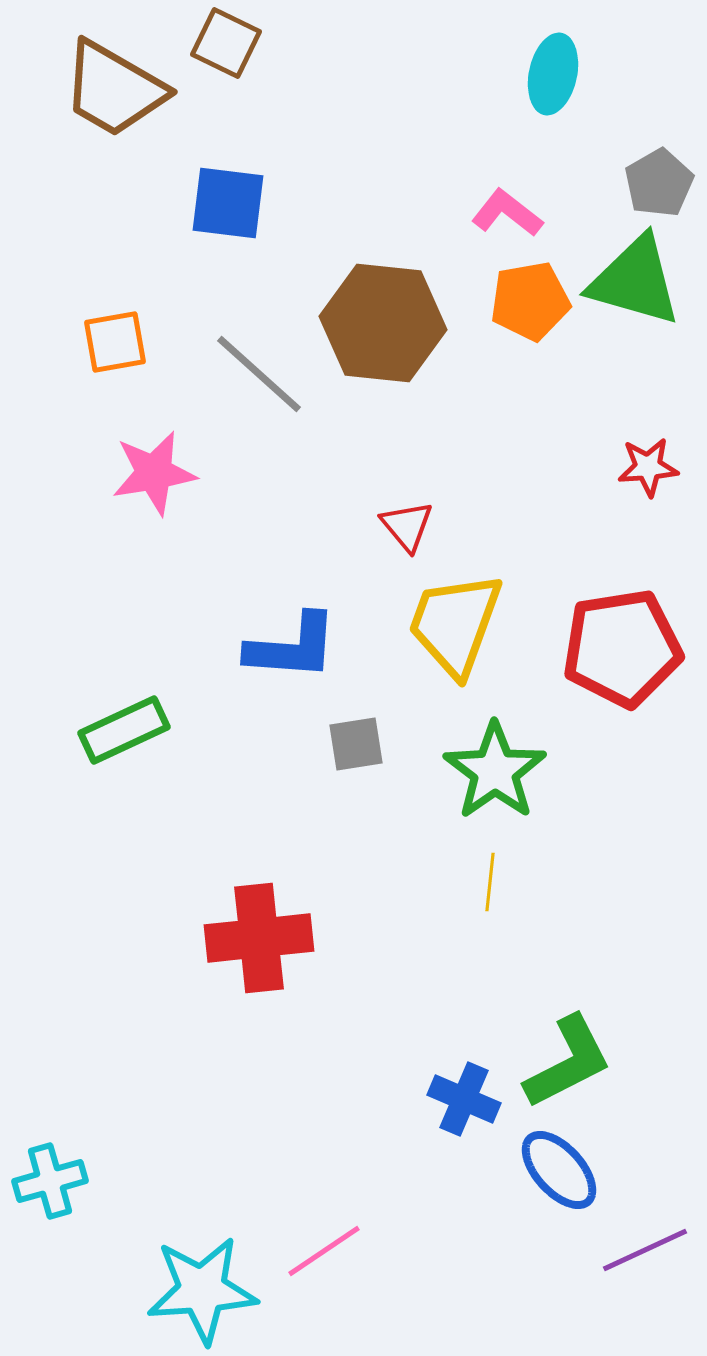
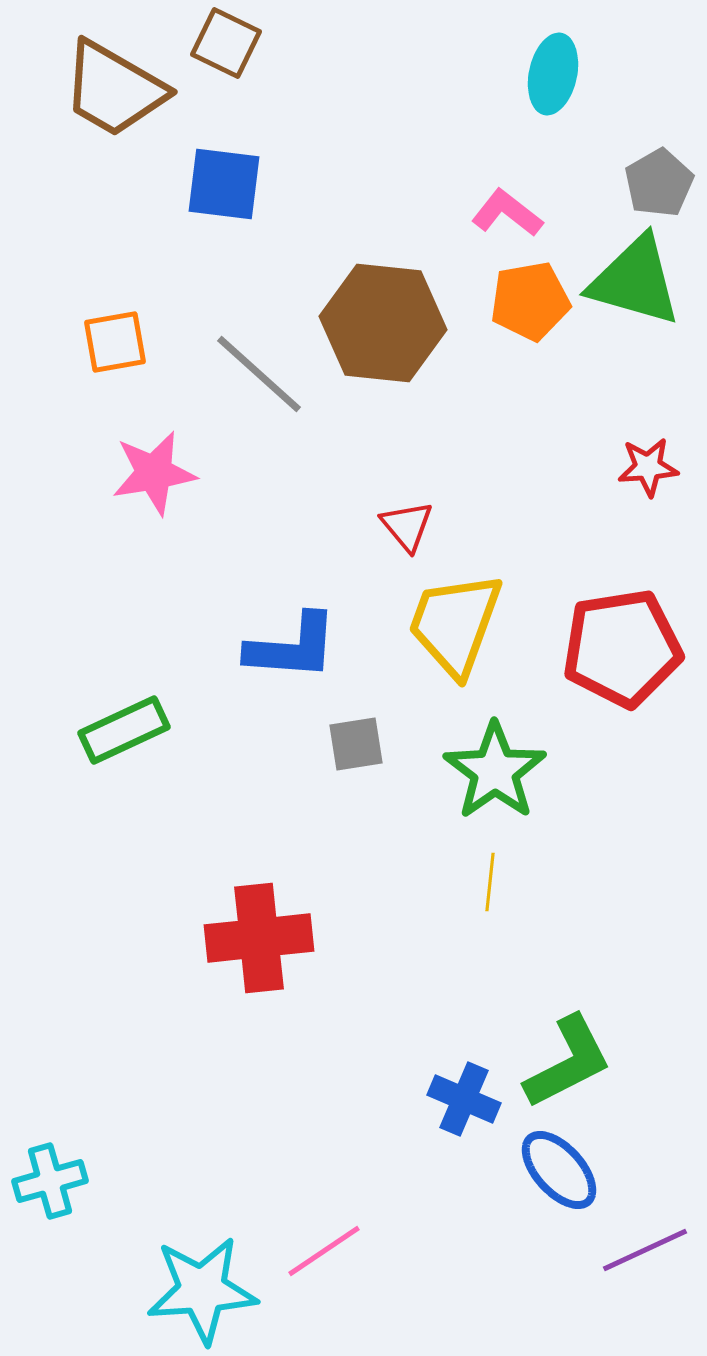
blue square: moved 4 px left, 19 px up
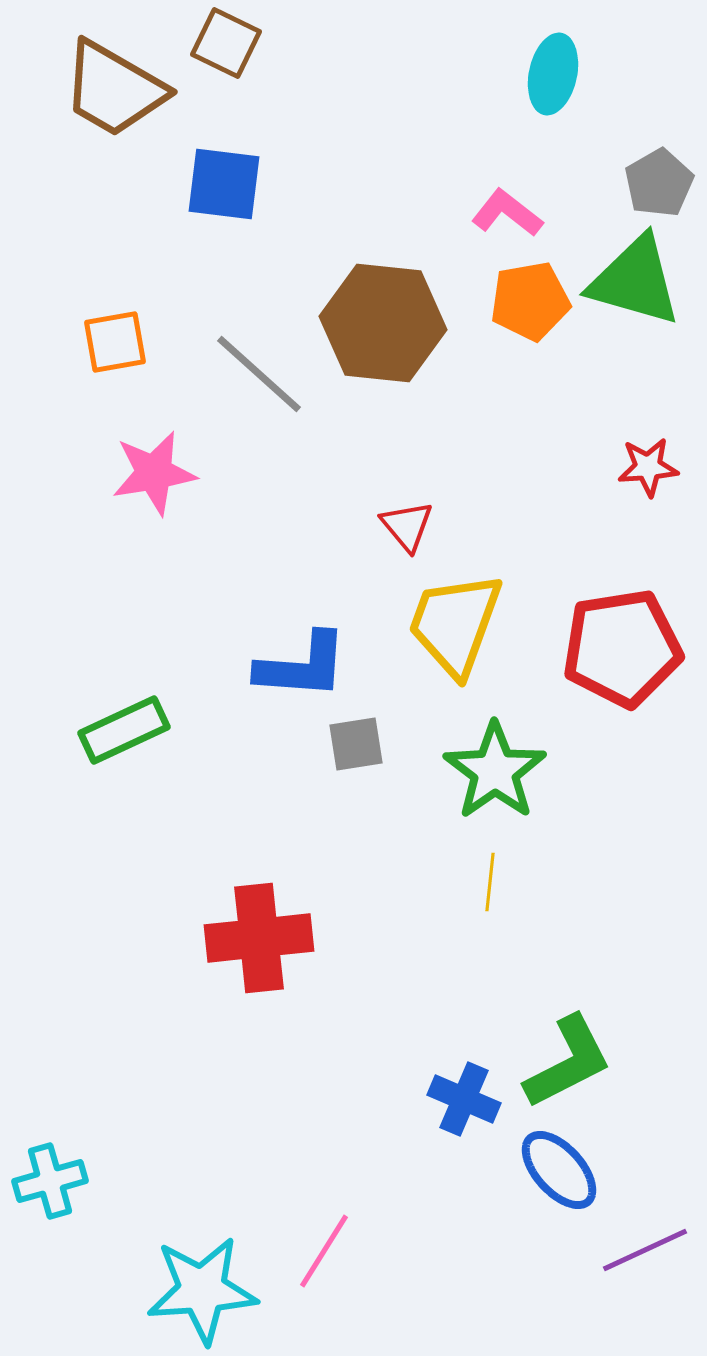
blue L-shape: moved 10 px right, 19 px down
pink line: rotated 24 degrees counterclockwise
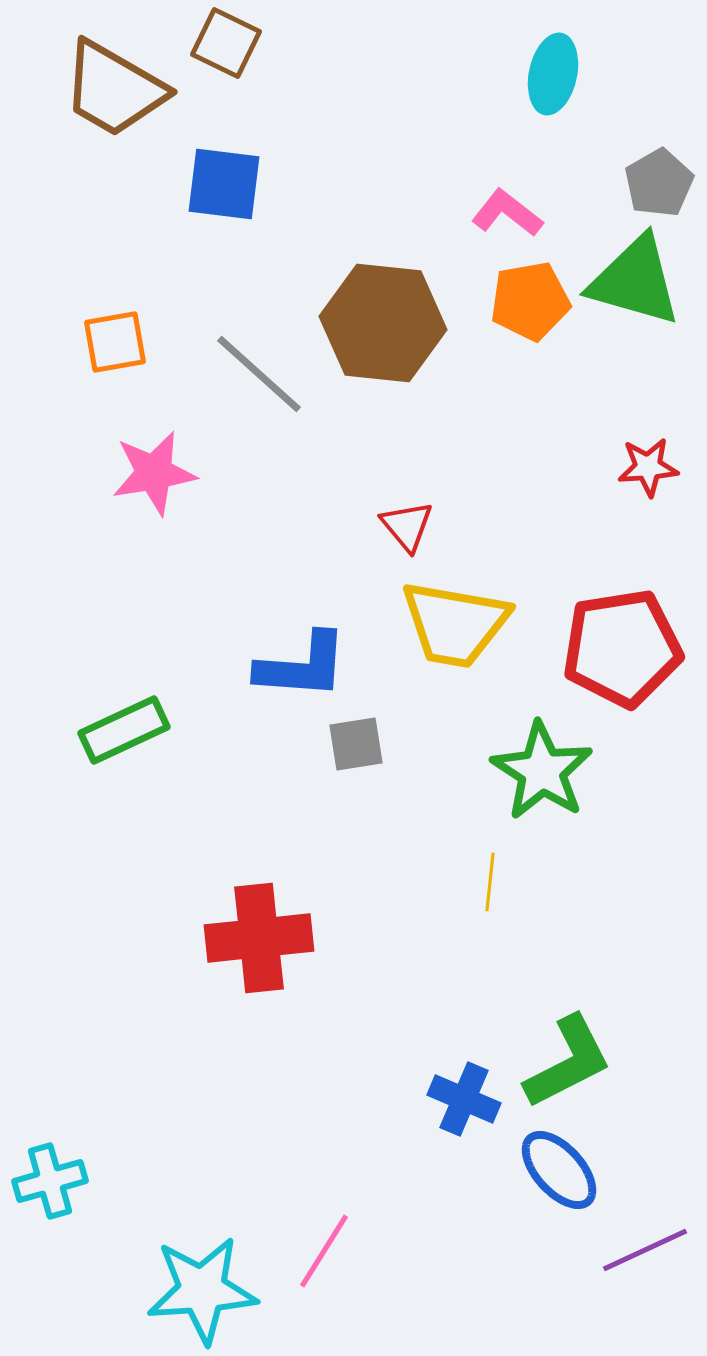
yellow trapezoid: rotated 100 degrees counterclockwise
green star: moved 47 px right; rotated 4 degrees counterclockwise
